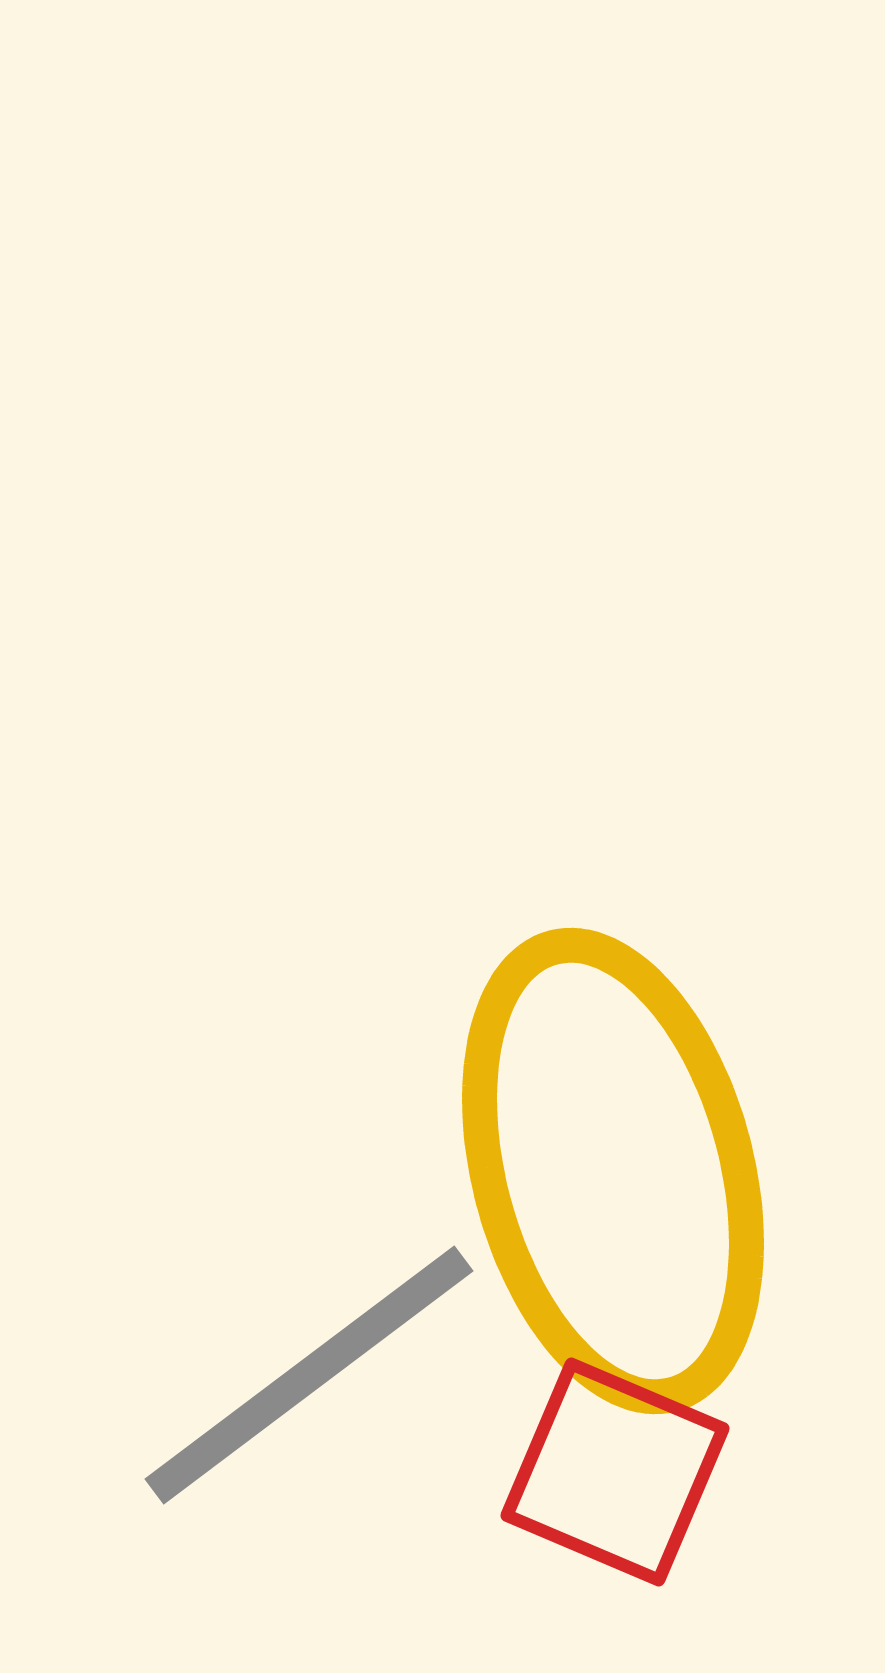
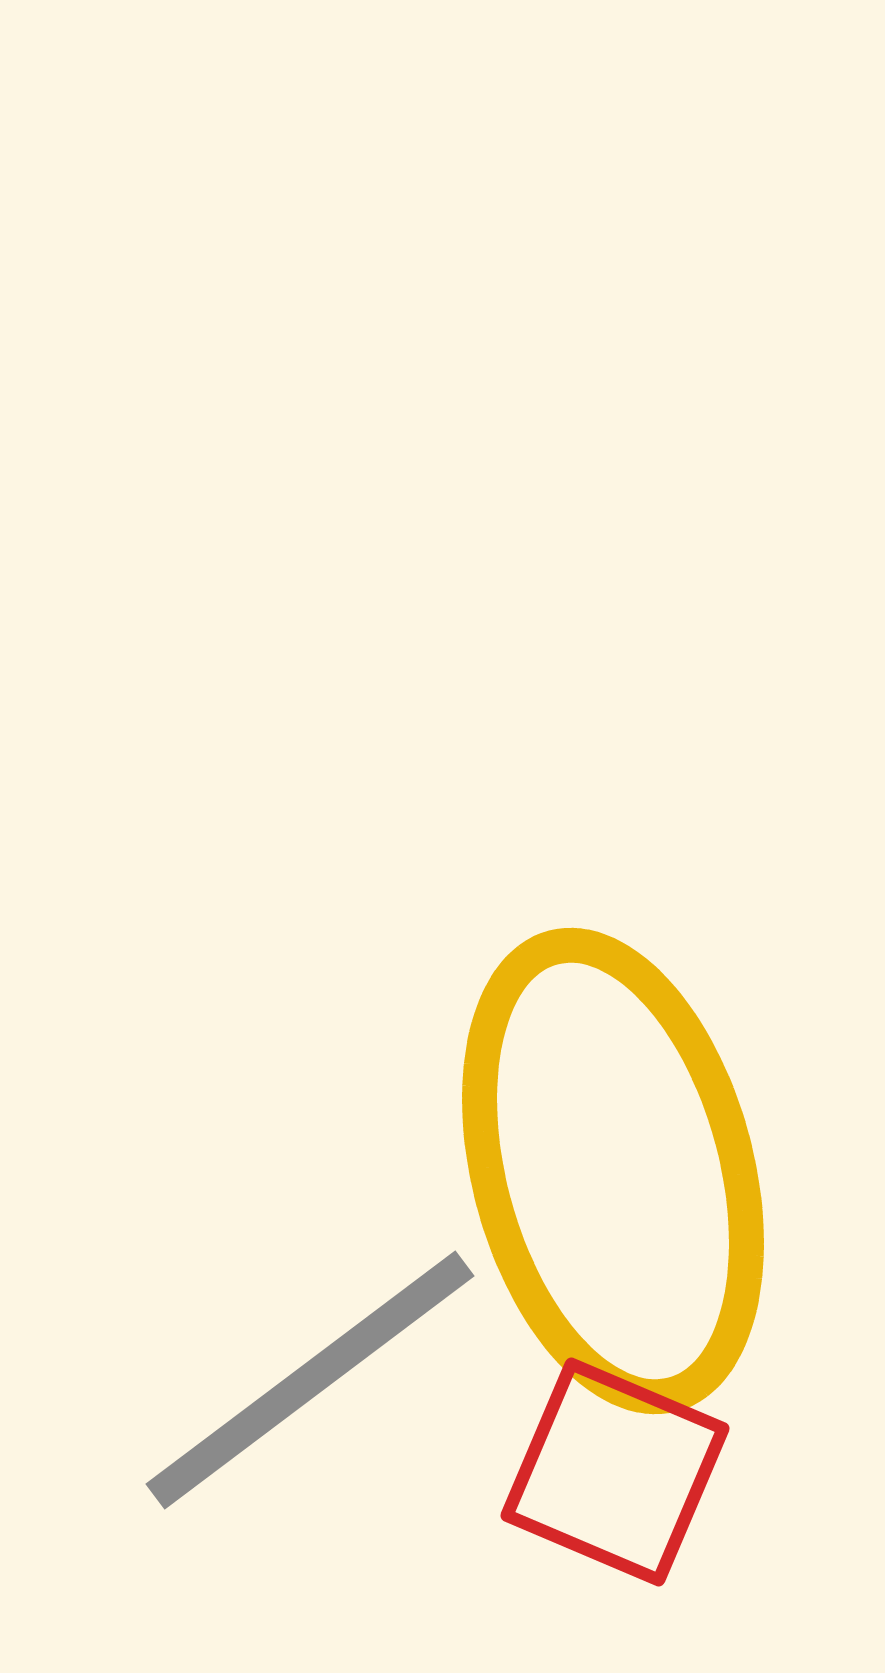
gray line: moved 1 px right, 5 px down
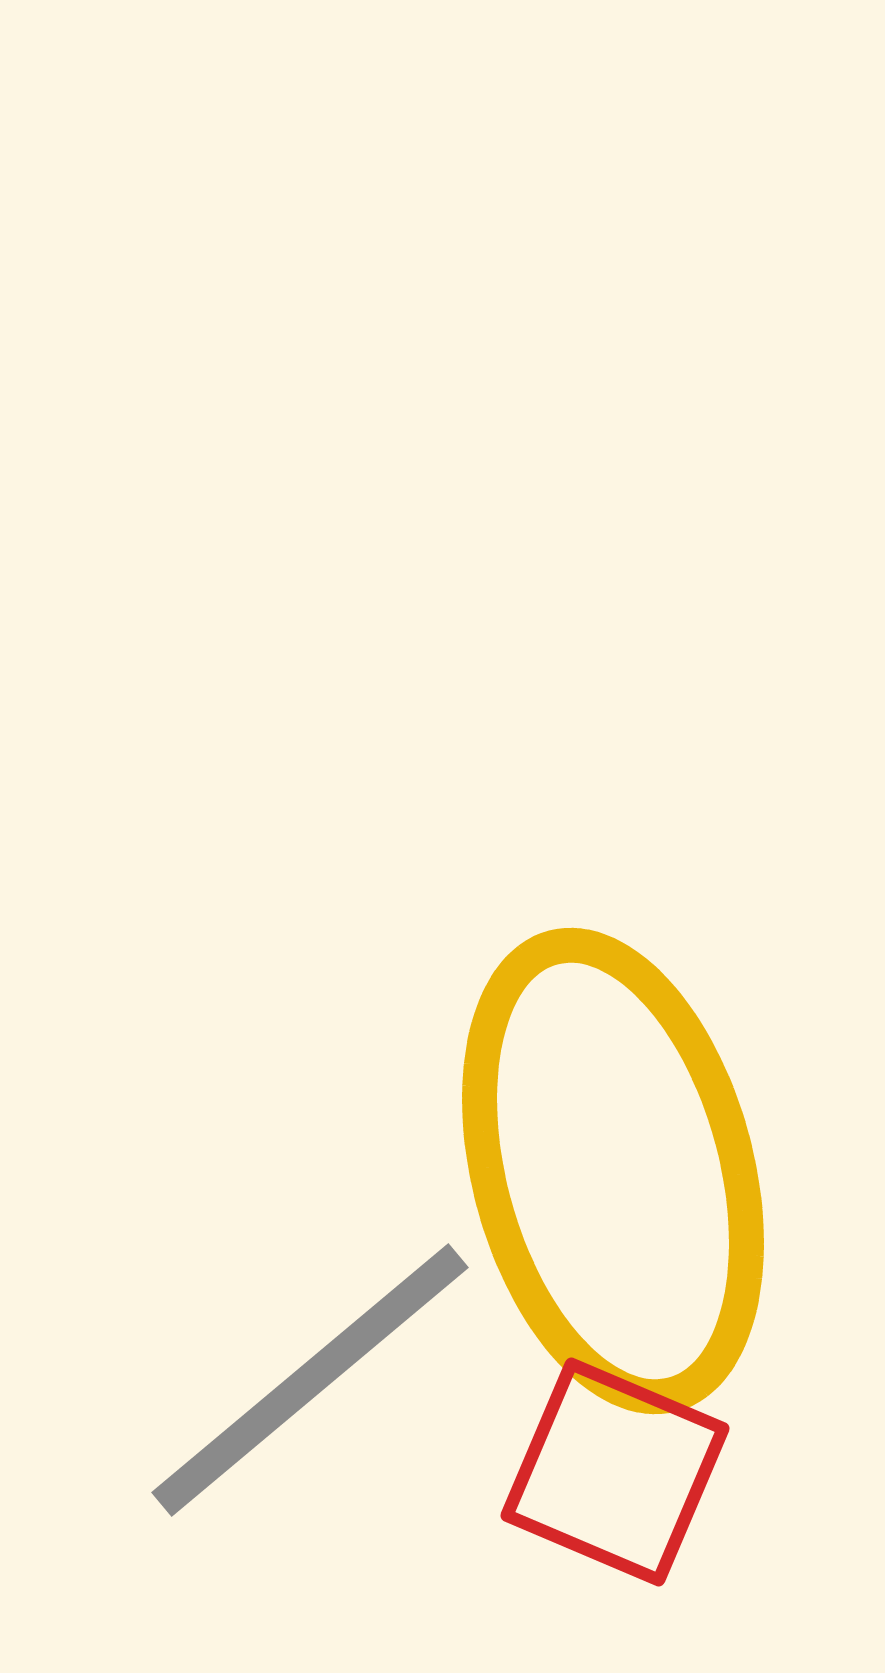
gray line: rotated 3 degrees counterclockwise
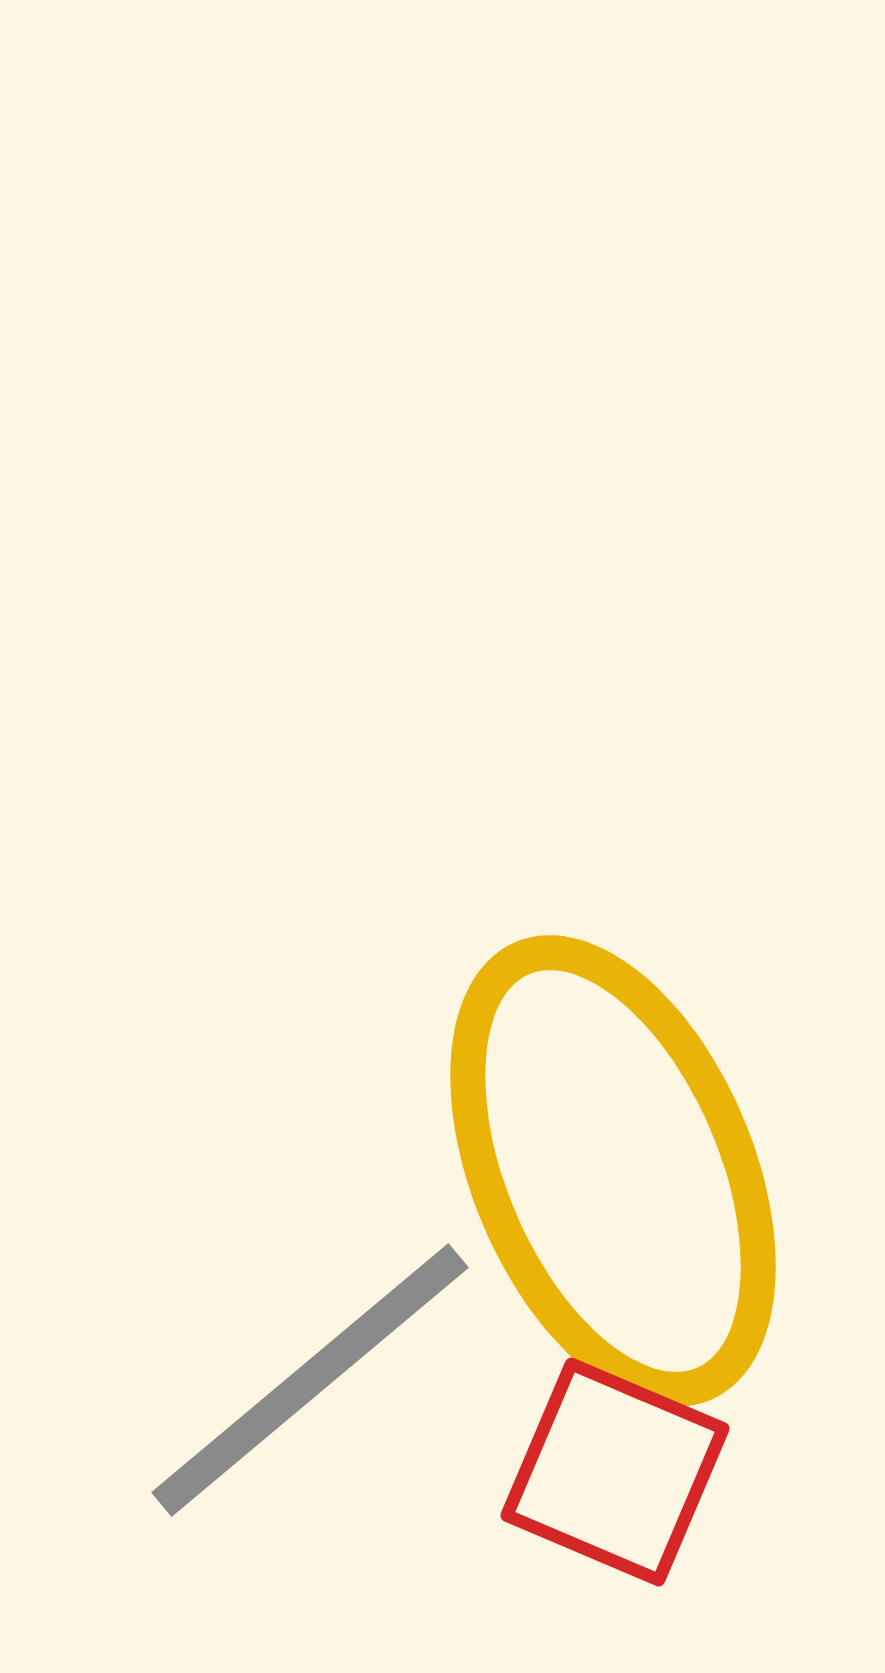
yellow ellipse: rotated 8 degrees counterclockwise
